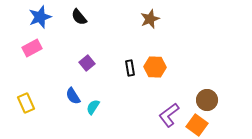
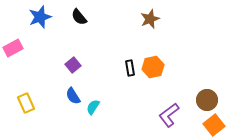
pink rectangle: moved 19 px left
purple square: moved 14 px left, 2 px down
orange hexagon: moved 2 px left; rotated 15 degrees counterclockwise
orange square: moved 17 px right; rotated 15 degrees clockwise
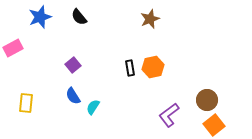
yellow rectangle: rotated 30 degrees clockwise
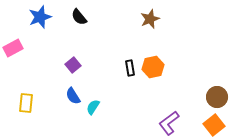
brown circle: moved 10 px right, 3 px up
purple L-shape: moved 8 px down
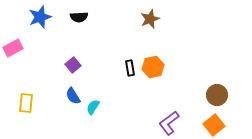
black semicircle: rotated 54 degrees counterclockwise
brown circle: moved 2 px up
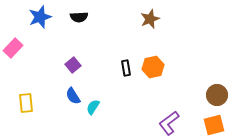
pink rectangle: rotated 18 degrees counterclockwise
black rectangle: moved 4 px left
yellow rectangle: rotated 12 degrees counterclockwise
orange square: rotated 25 degrees clockwise
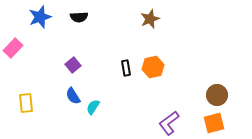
orange square: moved 2 px up
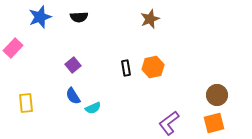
cyan semicircle: moved 1 px down; rotated 147 degrees counterclockwise
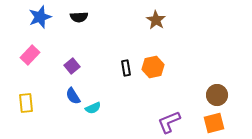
brown star: moved 6 px right, 1 px down; rotated 18 degrees counterclockwise
pink rectangle: moved 17 px right, 7 px down
purple square: moved 1 px left, 1 px down
purple L-shape: moved 1 px up; rotated 15 degrees clockwise
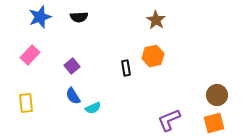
orange hexagon: moved 11 px up
purple L-shape: moved 2 px up
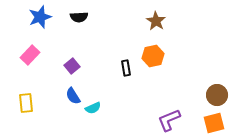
brown star: moved 1 px down
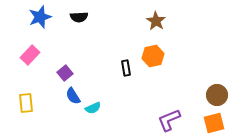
purple square: moved 7 px left, 7 px down
